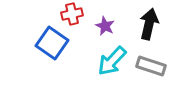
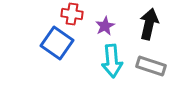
red cross: rotated 20 degrees clockwise
purple star: rotated 18 degrees clockwise
blue square: moved 5 px right
cyan arrow: rotated 48 degrees counterclockwise
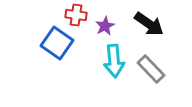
red cross: moved 4 px right, 1 px down
black arrow: rotated 112 degrees clockwise
cyan arrow: moved 2 px right
gray rectangle: moved 3 px down; rotated 28 degrees clockwise
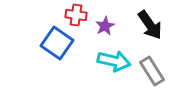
black arrow: moved 1 px right, 1 px down; rotated 20 degrees clockwise
cyan arrow: rotated 72 degrees counterclockwise
gray rectangle: moved 1 px right, 2 px down; rotated 12 degrees clockwise
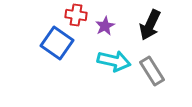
black arrow: rotated 60 degrees clockwise
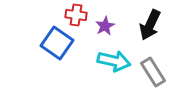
gray rectangle: moved 1 px right, 1 px down
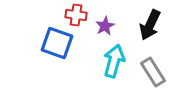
blue square: rotated 16 degrees counterclockwise
cyan arrow: rotated 88 degrees counterclockwise
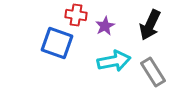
cyan arrow: rotated 64 degrees clockwise
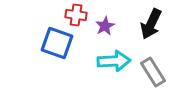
black arrow: moved 1 px right, 1 px up
cyan arrow: rotated 8 degrees clockwise
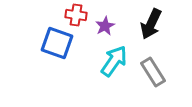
cyan arrow: rotated 52 degrees counterclockwise
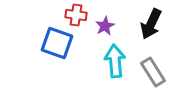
cyan arrow: moved 1 px right; rotated 40 degrees counterclockwise
